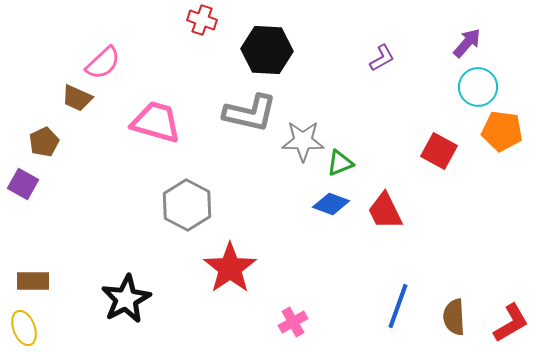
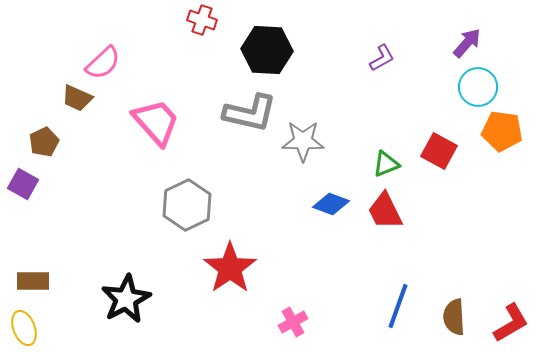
pink trapezoid: rotated 32 degrees clockwise
green triangle: moved 46 px right, 1 px down
gray hexagon: rotated 6 degrees clockwise
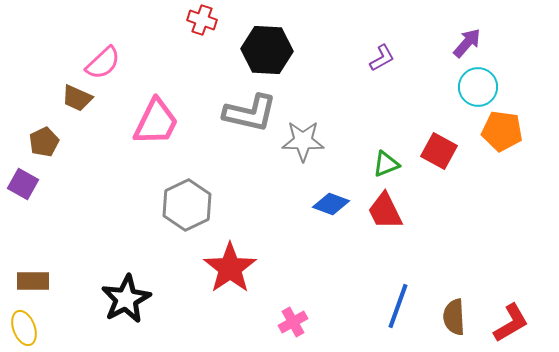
pink trapezoid: rotated 68 degrees clockwise
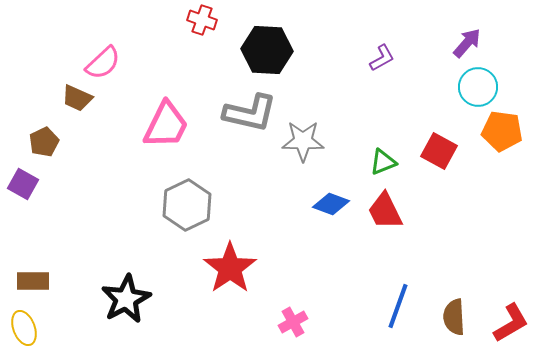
pink trapezoid: moved 10 px right, 3 px down
green triangle: moved 3 px left, 2 px up
